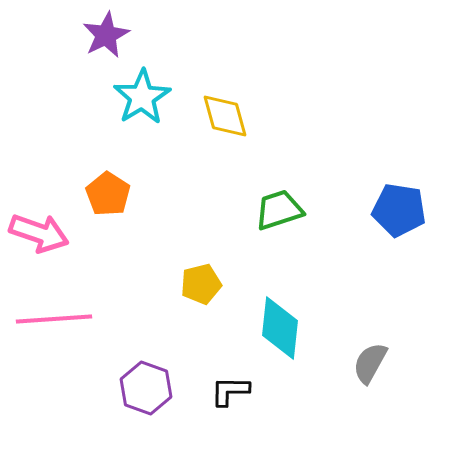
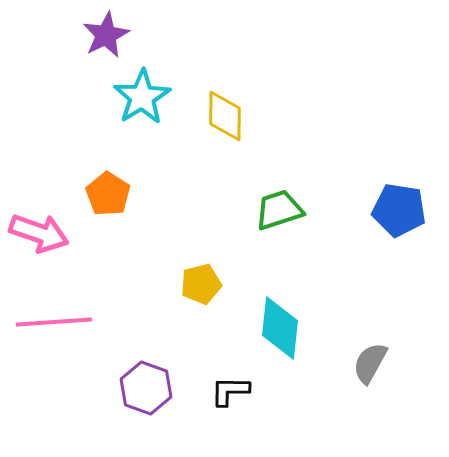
yellow diamond: rotated 16 degrees clockwise
pink line: moved 3 px down
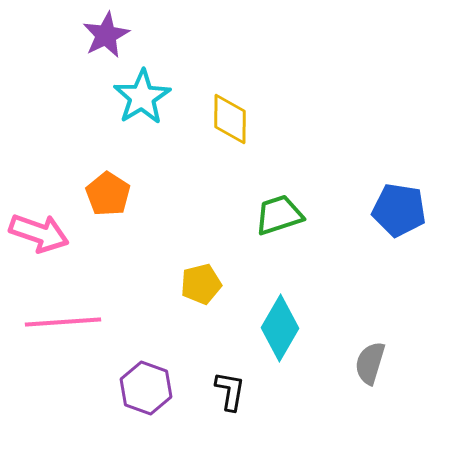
yellow diamond: moved 5 px right, 3 px down
green trapezoid: moved 5 px down
pink line: moved 9 px right
cyan diamond: rotated 24 degrees clockwise
gray semicircle: rotated 12 degrees counterclockwise
black L-shape: rotated 99 degrees clockwise
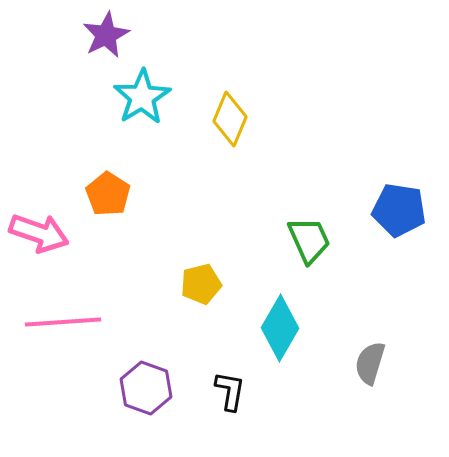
yellow diamond: rotated 22 degrees clockwise
green trapezoid: moved 30 px right, 25 px down; rotated 84 degrees clockwise
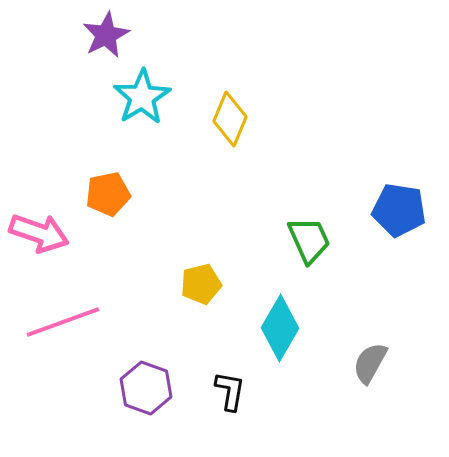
orange pentagon: rotated 27 degrees clockwise
pink line: rotated 16 degrees counterclockwise
gray semicircle: rotated 12 degrees clockwise
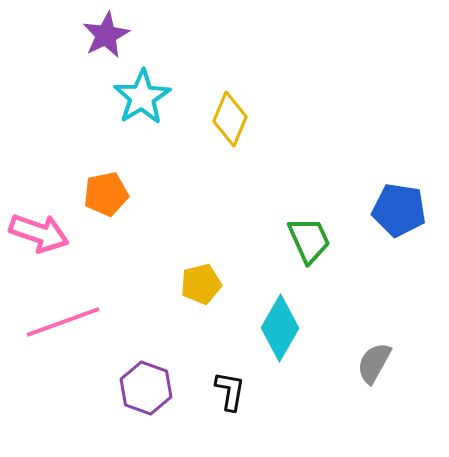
orange pentagon: moved 2 px left
gray semicircle: moved 4 px right
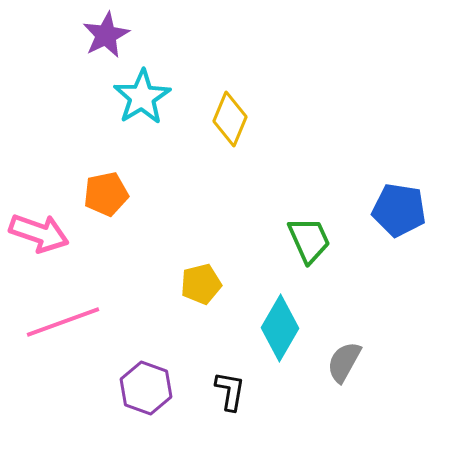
gray semicircle: moved 30 px left, 1 px up
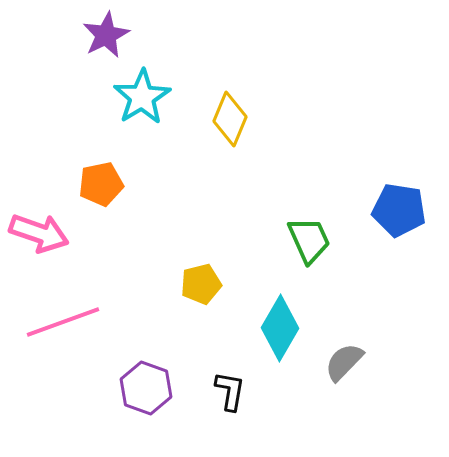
orange pentagon: moved 5 px left, 10 px up
gray semicircle: rotated 15 degrees clockwise
